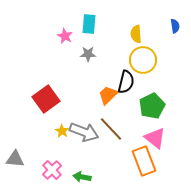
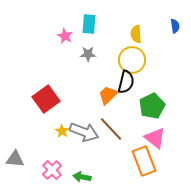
yellow circle: moved 11 px left
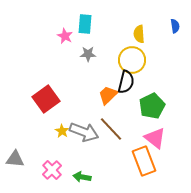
cyan rectangle: moved 4 px left
yellow semicircle: moved 3 px right
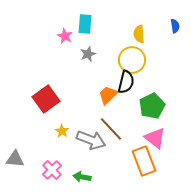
gray star: rotated 21 degrees counterclockwise
gray arrow: moved 7 px right, 8 px down
